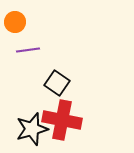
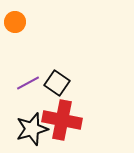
purple line: moved 33 px down; rotated 20 degrees counterclockwise
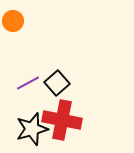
orange circle: moved 2 px left, 1 px up
black square: rotated 15 degrees clockwise
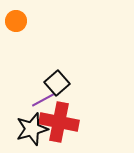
orange circle: moved 3 px right
purple line: moved 15 px right, 17 px down
red cross: moved 3 px left, 2 px down
